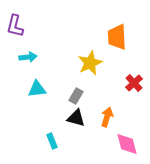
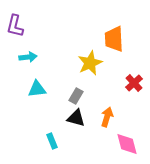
orange trapezoid: moved 3 px left, 2 px down
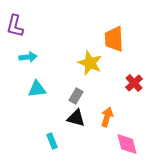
yellow star: rotated 25 degrees counterclockwise
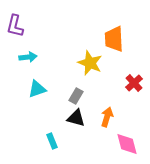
cyan triangle: rotated 12 degrees counterclockwise
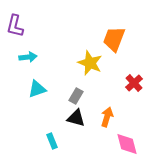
orange trapezoid: rotated 24 degrees clockwise
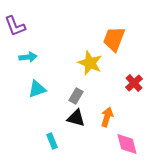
purple L-shape: rotated 35 degrees counterclockwise
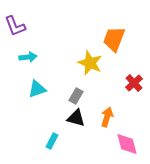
cyan rectangle: rotated 49 degrees clockwise
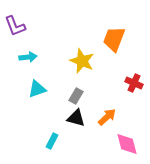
yellow star: moved 8 px left, 2 px up
red cross: rotated 24 degrees counterclockwise
orange arrow: rotated 30 degrees clockwise
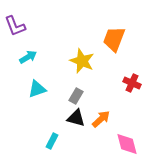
cyan arrow: rotated 24 degrees counterclockwise
red cross: moved 2 px left
orange arrow: moved 6 px left, 2 px down
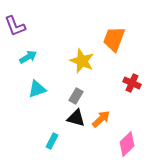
pink diamond: rotated 60 degrees clockwise
